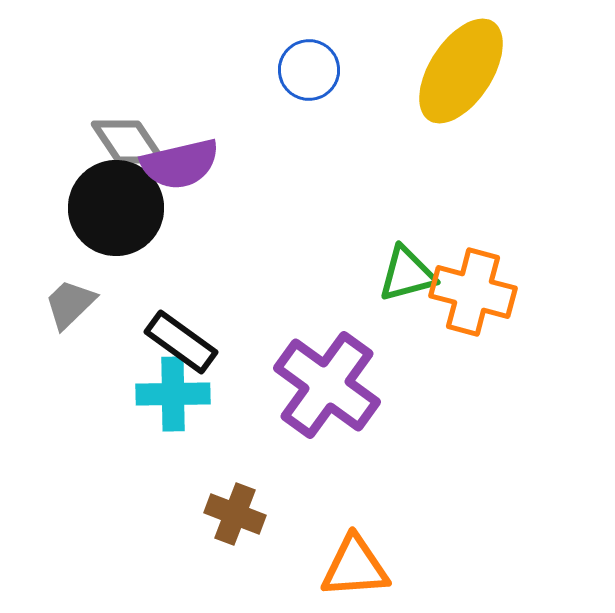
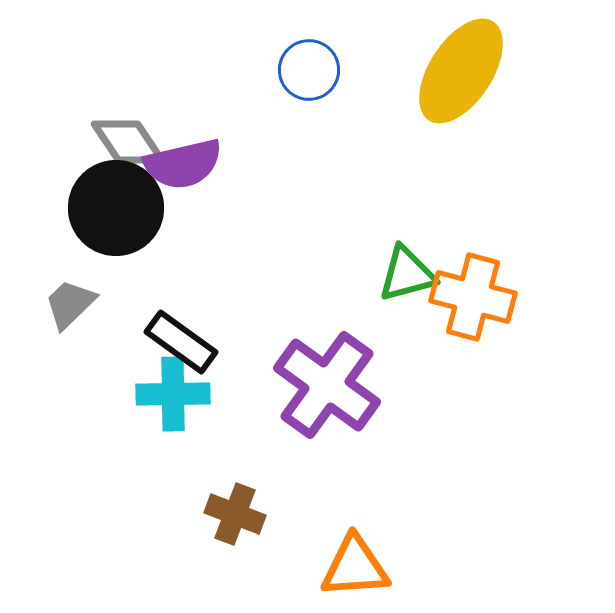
purple semicircle: moved 3 px right
orange cross: moved 5 px down
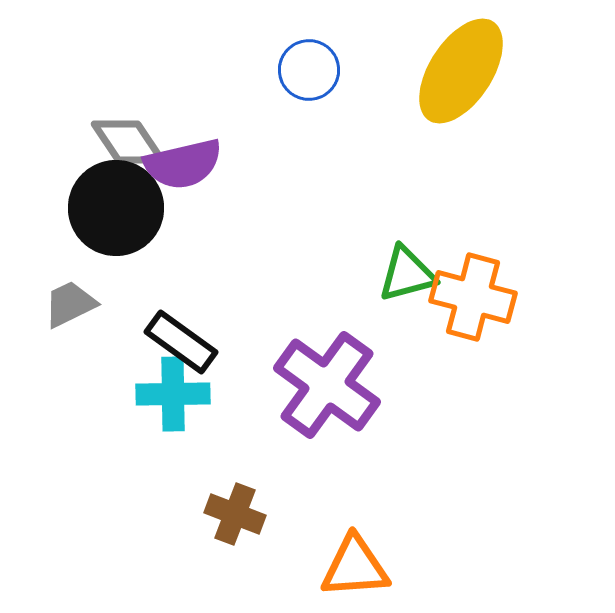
gray trapezoid: rotated 18 degrees clockwise
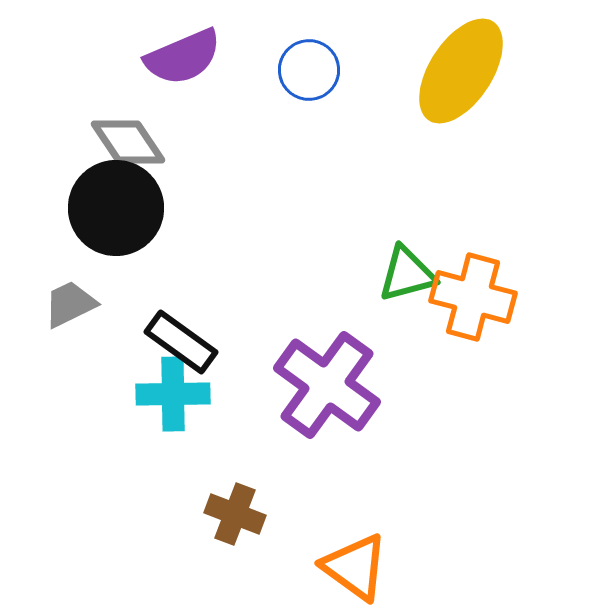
purple semicircle: moved 107 px up; rotated 10 degrees counterclockwise
orange triangle: rotated 40 degrees clockwise
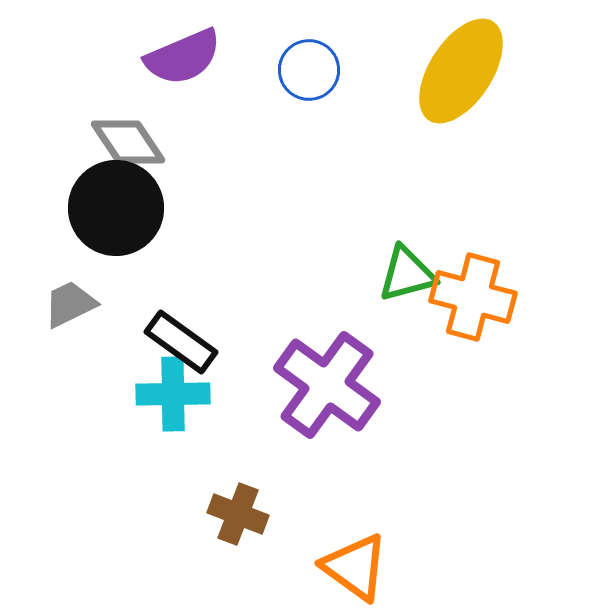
brown cross: moved 3 px right
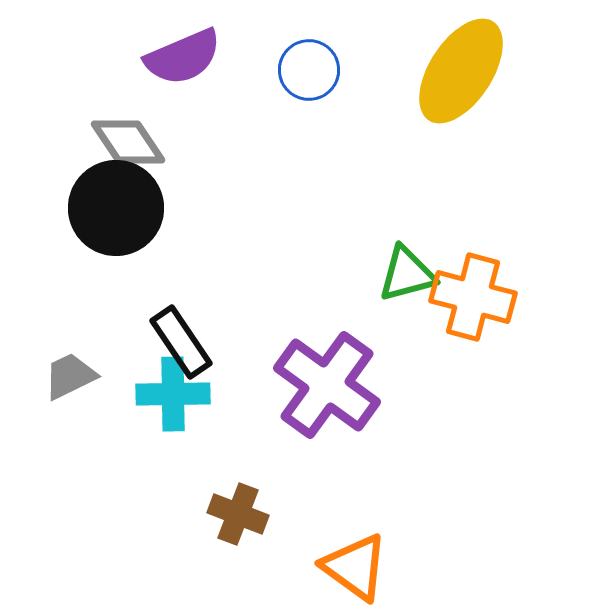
gray trapezoid: moved 72 px down
black rectangle: rotated 20 degrees clockwise
